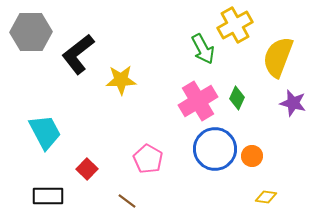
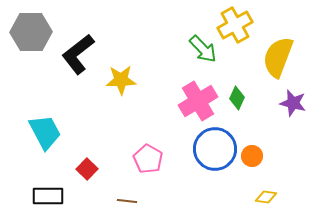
green arrow: rotated 16 degrees counterclockwise
brown line: rotated 30 degrees counterclockwise
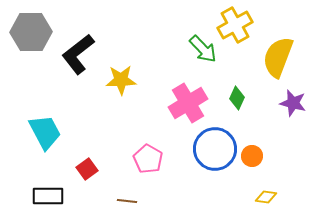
pink cross: moved 10 px left, 2 px down
red square: rotated 10 degrees clockwise
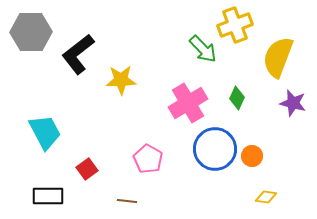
yellow cross: rotated 8 degrees clockwise
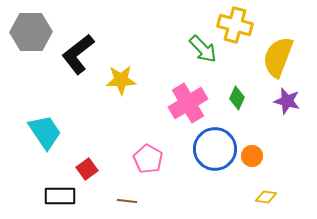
yellow cross: rotated 36 degrees clockwise
purple star: moved 6 px left, 2 px up
cyan trapezoid: rotated 6 degrees counterclockwise
black rectangle: moved 12 px right
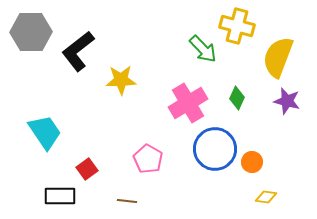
yellow cross: moved 2 px right, 1 px down
black L-shape: moved 3 px up
orange circle: moved 6 px down
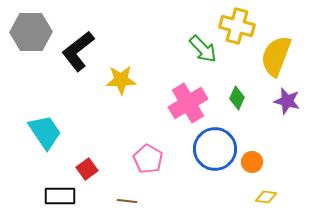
yellow semicircle: moved 2 px left, 1 px up
